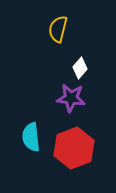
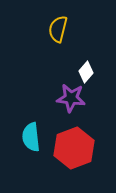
white diamond: moved 6 px right, 4 px down
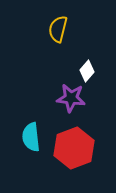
white diamond: moved 1 px right, 1 px up
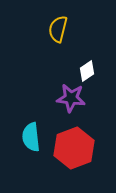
white diamond: rotated 15 degrees clockwise
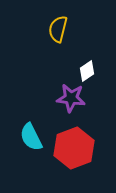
cyan semicircle: rotated 20 degrees counterclockwise
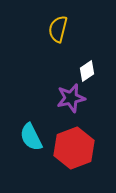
purple star: rotated 20 degrees counterclockwise
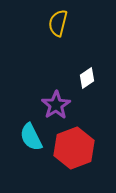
yellow semicircle: moved 6 px up
white diamond: moved 7 px down
purple star: moved 15 px left, 7 px down; rotated 20 degrees counterclockwise
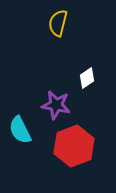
purple star: rotated 28 degrees counterclockwise
cyan semicircle: moved 11 px left, 7 px up
red hexagon: moved 2 px up
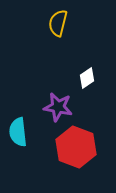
purple star: moved 2 px right, 2 px down
cyan semicircle: moved 2 px left, 2 px down; rotated 20 degrees clockwise
red hexagon: moved 2 px right, 1 px down; rotated 18 degrees counterclockwise
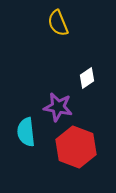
yellow semicircle: rotated 36 degrees counterclockwise
cyan semicircle: moved 8 px right
